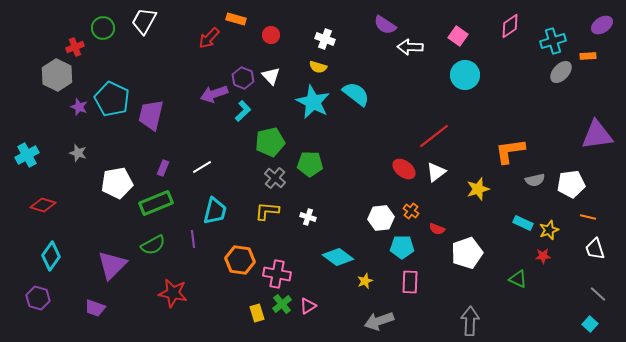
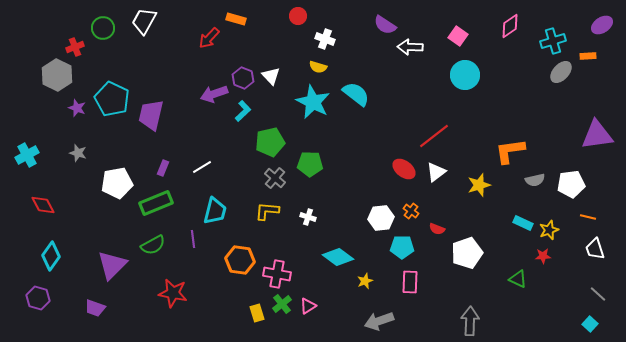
red circle at (271, 35): moved 27 px right, 19 px up
purple star at (79, 107): moved 2 px left, 1 px down
yellow star at (478, 189): moved 1 px right, 4 px up
red diamond at (43, 205): rotated 45 degrees clockwise
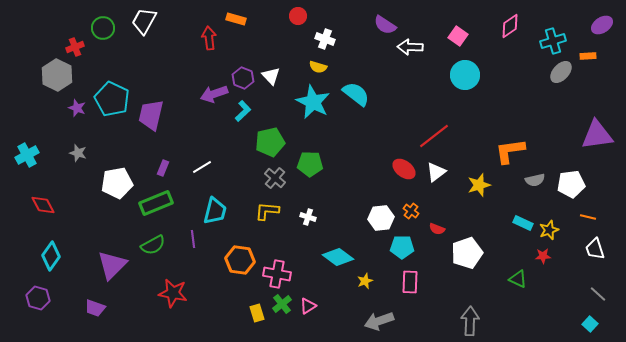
red arrow at (209, 38): rotated 130 degrees clockwise
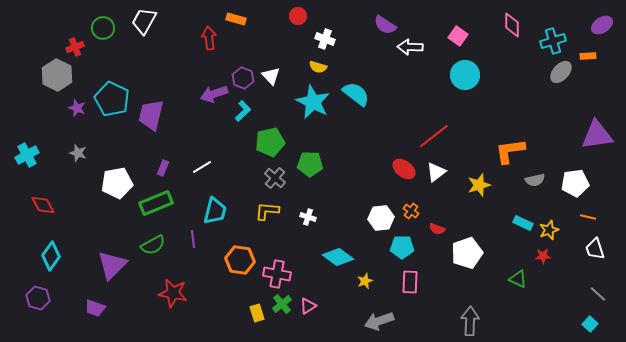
pink diamond at (510, 26): moved 2 px right, 1 px up; rotated 55 degrees counterclockwise
white pentagon at (571, 184): moved 4 px right, 1 px up
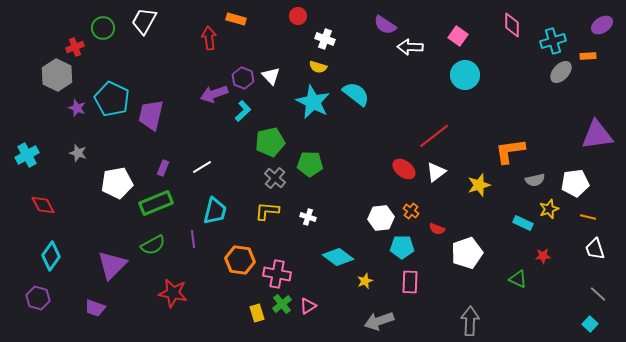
yellow star at (549, 230): moved 21 px up
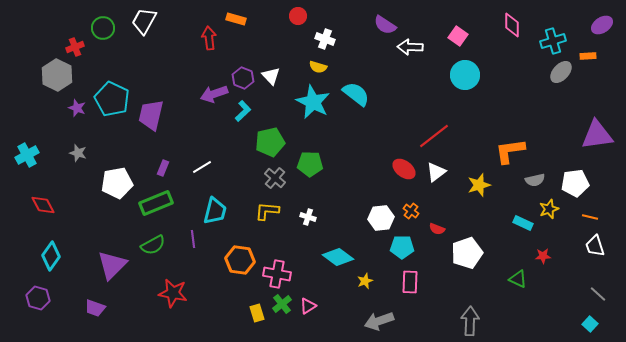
orange line at (588, 217): moved 2 px right
white trapezoid at (595, 249): moved 3 px up
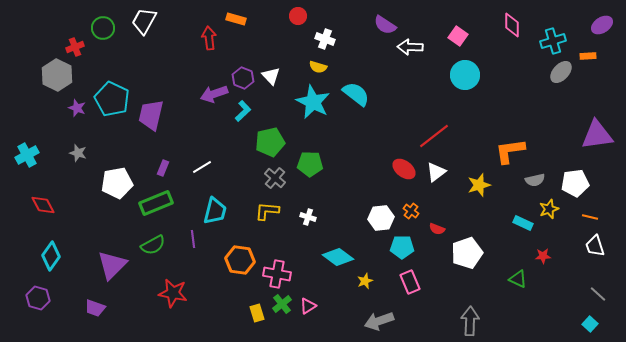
pink rectangle at (410, 282): rotated 25 degrees counterclockwise
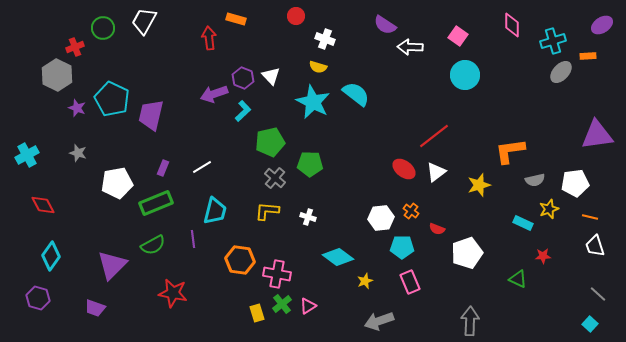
red circle at (298, 16): moved 2 px left
